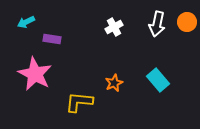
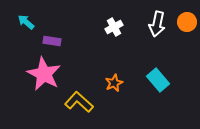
cyan arrow: rotated 66 degrees clockwise
purple rectangle: moved 2 px down
pink star: moved 9 px right
yellow L-shape: rotated 36 degrees clockwise
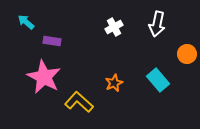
orange circle: moved 32 px down
pink star: moved 3 px down
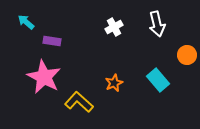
white arrow: rotated 25 degrees counterclockwise
orange circle: moved 1 px down
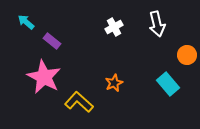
purple rectangle: rotated 30 degrees clockwise
cyan rectangle: moved 10 px right, 4 px down
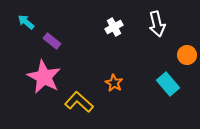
orange star: rotated 18 degrees counterclockwise
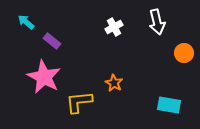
white arrow: moved 2 px up
orange circle: moved 3 px left, 2 px up
cyan rectangle: moved 1 px right, 21 px down; rotated 40 degrees counterclockwise
yellow L-shape: rotated 48 degrees counterclockwise
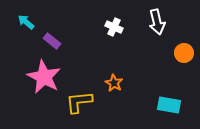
white cross: rotated 36 degrees counterclockwise
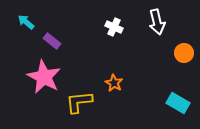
cyan rectangle: moved 9 px right, 2 px up; rotated 20 degrees clockwise
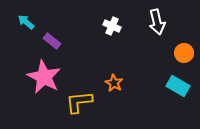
white cross: moved 2 px left, 1 px up
cyan rectangle: moved 17 px up
